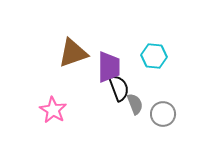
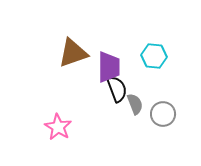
black semicircle: moved 2 px left, 1 px down
pink star: moved 5 px right, 17 px down
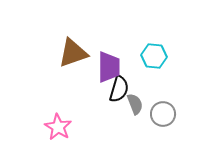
black semicircle: moved 2 px right; rotated 36 degrees clockwise
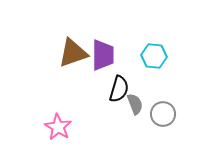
purple trapezoid: moved 6 px left, 12 px up
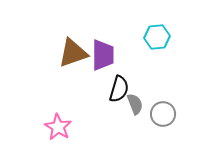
cyan hexagon: moved 3 px right, 19 px up; rotated 10 degrees counterclockwise
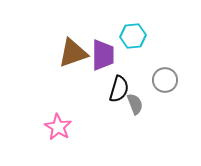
cyan hexagon: moved 24 px left, 1 px up
gray circle: moved 2 px right, 34 px up
